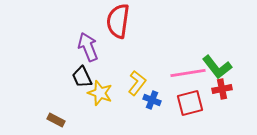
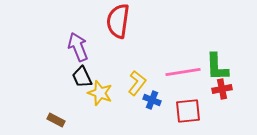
purple arrow: moved 10 px left
green L-shape: rotated 36 degrees clockwise
pink line: moved 5 px left, 1 px up
red square: moved 2 px left, 8 px down; rotated 8 degrees clockwise
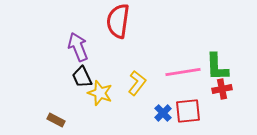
blue cross: moved 11 px right, 13 px down; rotated 24 degrees clockwise
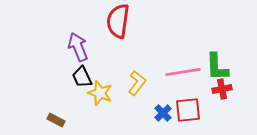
red square: moved 1 px up
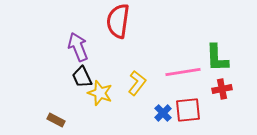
green L-shape: moved 9 px up
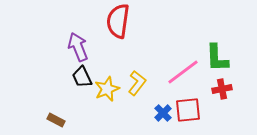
pink line: rotated 28 degrees counterclockwise
yellow star: moved 7 px right, 4 px up; rotated 30 degrees clockwise
